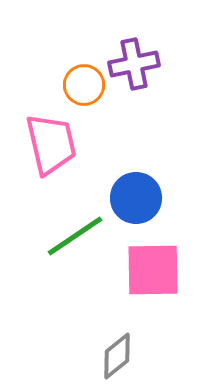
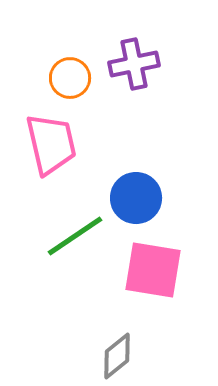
orange circle: moved 14 px left, 7 px up
pink square: rotated 10 degrees clockwise
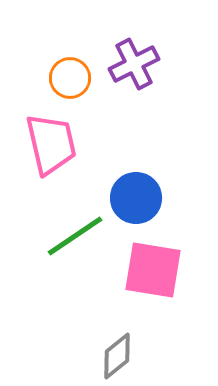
purple cross: rotated 15 degrees counterclockwise
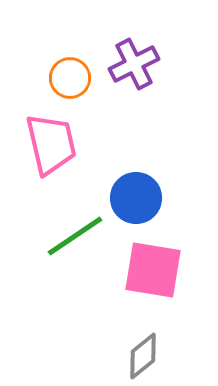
gray diamond: moved 26 px right
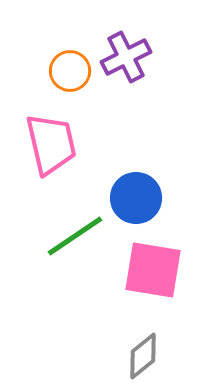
purple cross: moved 8 px left, 7 px up
orange circle: moved 7 px up
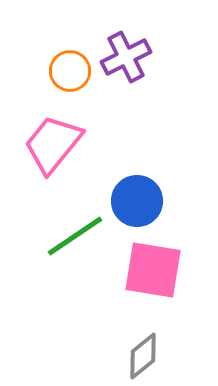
pink trapezoid: moved 2 px right; rotated 128 degrees counterclockwise
blue circle: moved 1 px right, 3 px down
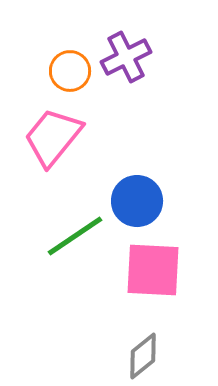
pink trapezoid: moved 7 px up
pink square: rotated 6 degrees counterclockwise
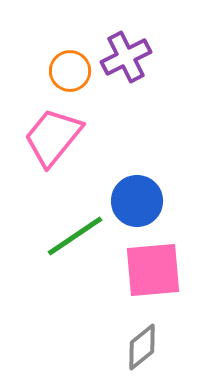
pink square: rotated 8 degrees counterclockwise
gray diamond: moved 1 px left, 9 px up
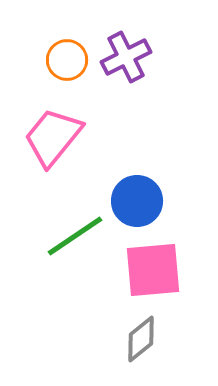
orange circle: moved 3 px left, 11 px up
gray diamond: moved 1 px left, 8 px up
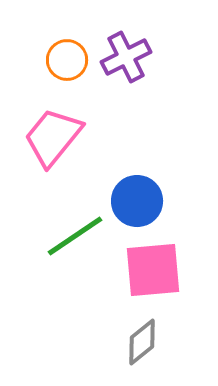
gray diamond: moved 1 px right, 3 px down
